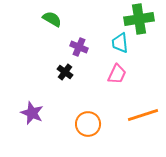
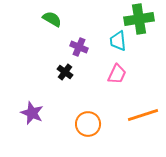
cyan trapezoid: moved 2 px left, 2 px up
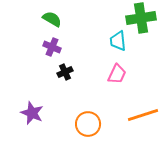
green cross: moved 2 px right, 1 px up
purple cross: moved 27 px left
black cross: rotated 28 degrees clockwise
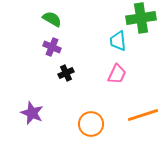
black cross: moved 1 px right, 1 px down
orange circle: moved 3 px right
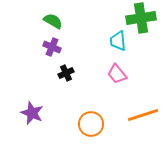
green semicircle: moved 1 px right, 2 px down
pink trapezoid: rotated 115 degrees clockwise
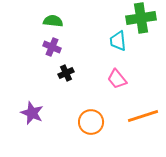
green semicircle: rotated 24 degrees counterclockwise
pink trapezoid: moved 5 px down
orange line: moved 1 px down
orange circle: moved 2 px up
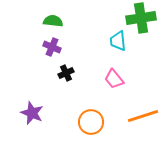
pink trapezoid: moved 3 px left
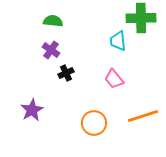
green cross: rotated 8 degrees clockwise
purple cross: moved 1 px left, 3 px down; rotated 12 degrees clockwise
purple star: moved 3 px up; rotated 20 degrees clockwise
orange circle: moved 3 px right, 1 px down
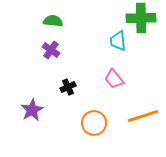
black cross: moved 2 px right, 14 px down
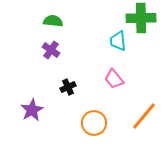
orange line: moved 1 px right; rotated 32 degrees counterclockwise
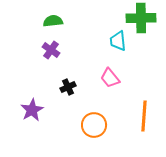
green semicircle: rotated 12 degrees counterclockwise
pink trapezoid: moved 4 px left, 1 px up
orange line: rotated 36 degrees counterclockwise
orange circle: moved 2 px down
